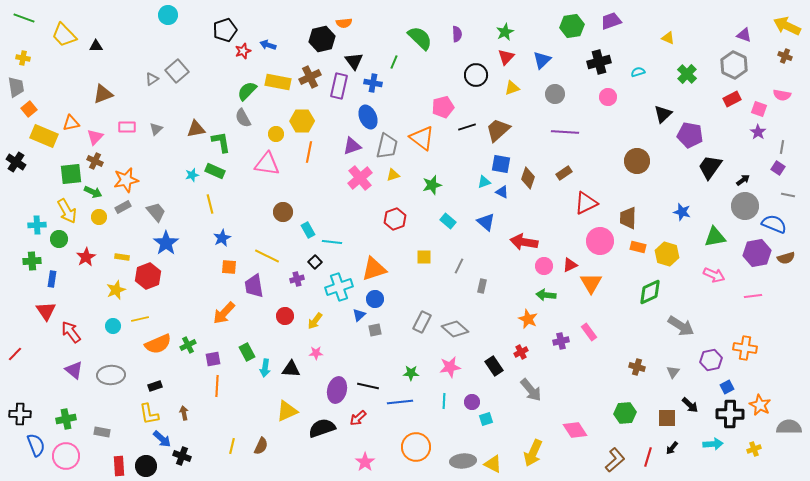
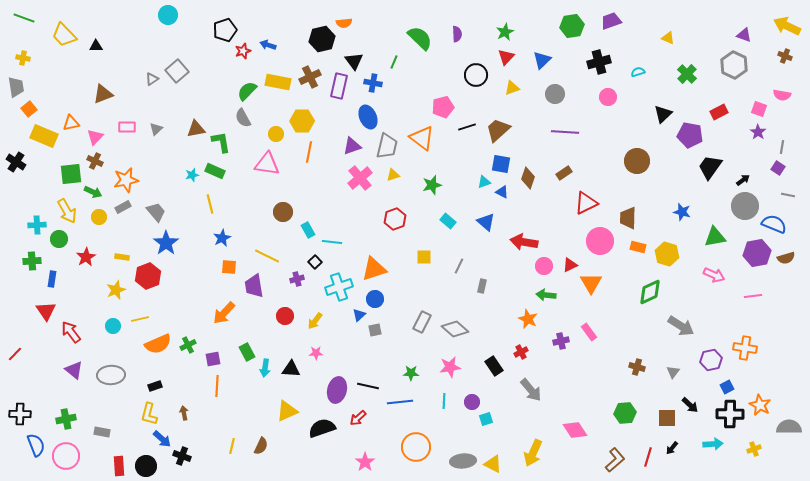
red rectangle at (732, 99): moved 13 px left, 13 px down
yellow L-shape at (149, 414): rotated 25 degrees clockwise
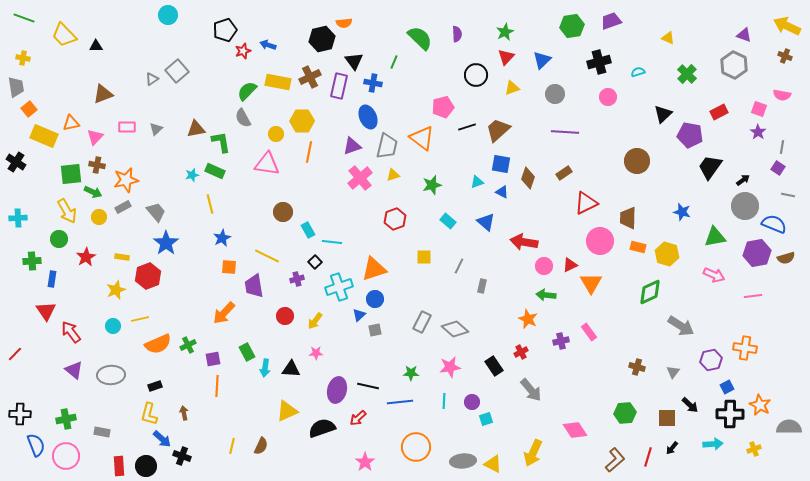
brown cross at (95, 161): moved 2 px right, 4 px down; rotated 14 degrees counterclockwise
cyan triangle at (484, 182): moved 7 px left
cyan cross at (37, 225): moved 19 px left, 7 px up
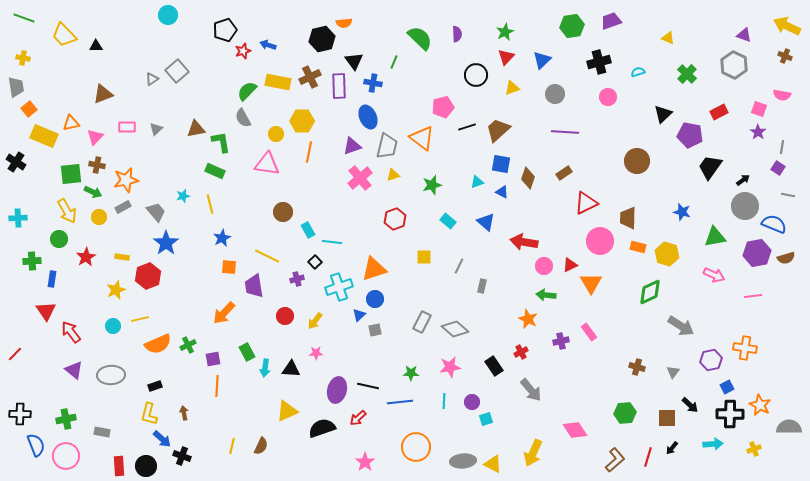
purple rectangle at (339, 86): rotated 15 degrees counterclockwise
cyan star at (192, 175): moved 9 px left, 21 px down
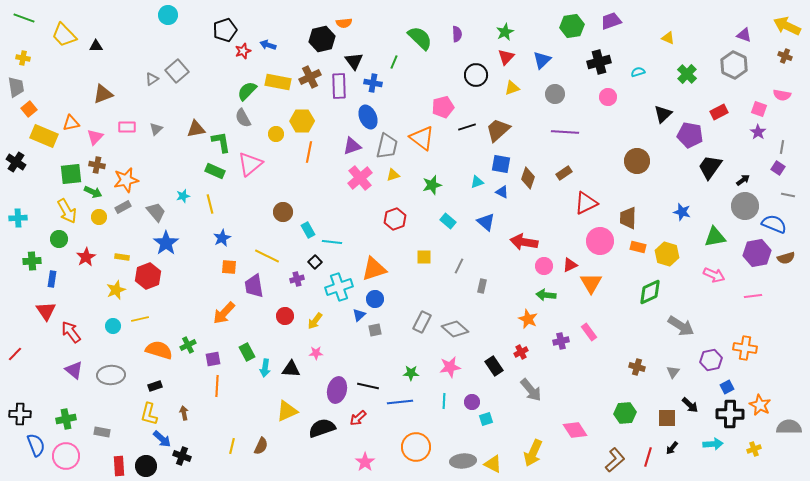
pink triangle at (267, 164): moved 17 px left; rotated 48 degrees counterclockwise
orange semicircle at (158, 344): moved 1 px right, 6 px down; rotated 140 degrees counterclockwise
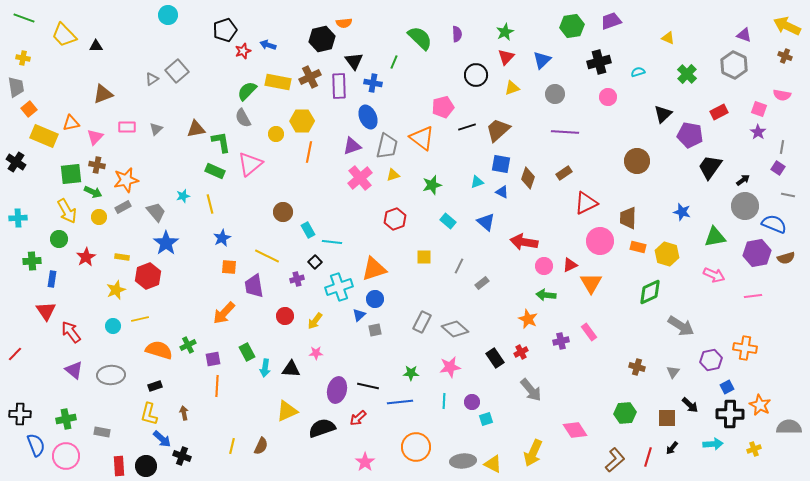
gray rectangle at (482, 286): moved 3 px up; rotated 40 degrees clockwise
black rectangle at (494, 366): moved 1 px right, 8 px up
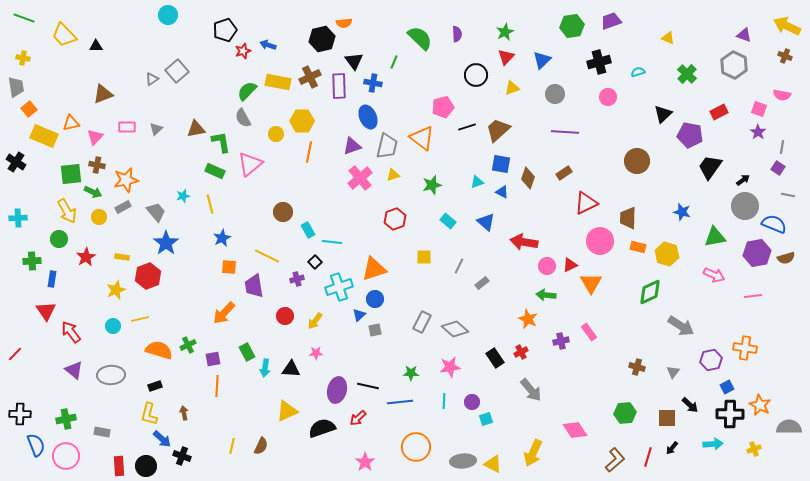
pink circle at (544, 266): moved 3 px right
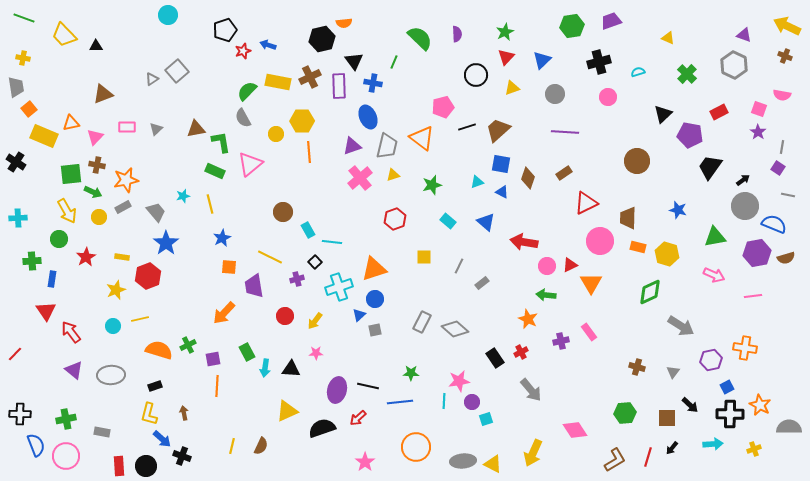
orange line at (309, 152): rotated 15 degrees counterclockwise
blue star at (682, 212): moved 4 px left, 2 px up
yellow line at (267, 256): moved 3 px right, 1 px down
pink star at (450, 367): moved 9 px right, 14 px down
brown L-shape at (615, 460): rotated 10 degrees clockwise
